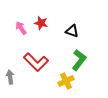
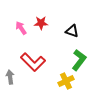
red star: rotated 16 degrees counterclockwise
red L-shape: moved 3 px left
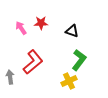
red L-shape: rotated 85 degrees counterclockwise
yellow cross: moved 3 px right
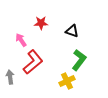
pink arrow: moved 12 px down
yellow cross: moved 2 px left
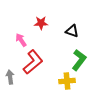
yellow cross: rotated 21 degrees clockwise
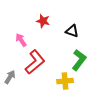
red star: moved 2 px right, 2 px up; rotated 16 degrees clockwise
red L-shape: moved 2 px right
gray arrow: rotated 40 degrees clockwise
yellow cross: moved 2 px left
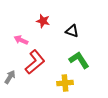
pink arrow: rotated 32 degrees counterclockwise
green L-shape: rotated 70 degrees counterclockwise
yellow cross: moved 2 px down
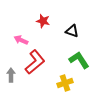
gray arrow: moved 1 px right, 2 px up; rotated 32 degrees counterclockwise
yellow cross: rotated 14 degrees counterclockwise
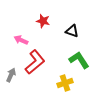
gray arrow: rotated 24 degrees clockwise
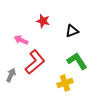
black triangle: rotated 40 degrees counterclockwise
green L-shape: moved 2 px left, 1 px down
